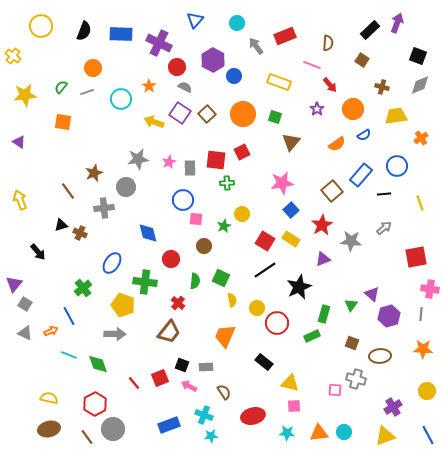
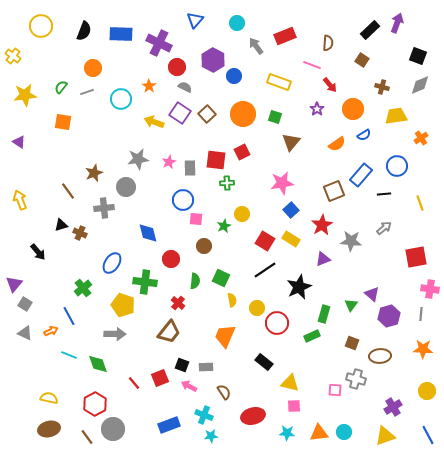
brown square at (332, 191): moved 2 px right; rotated 20 degrees clockwise
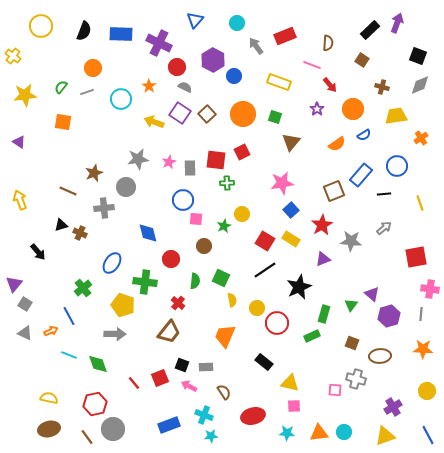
brown line at (68, 191): rotated 30 degrees counterclockwise
red hexagon at (95, 404): rotated 15 degrees clockwise
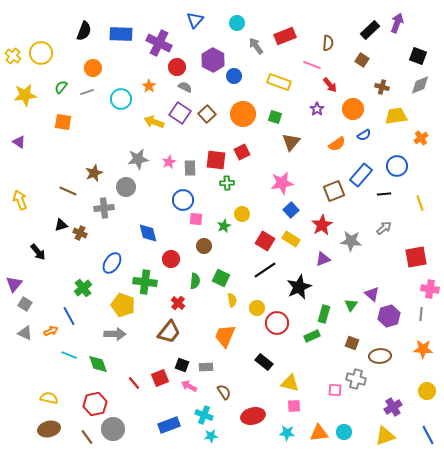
yellow circle at (41, 26): moved 27 px down
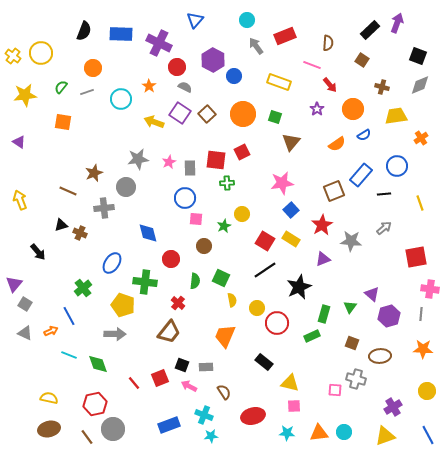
cyan circle at (237, 23): moved 10 px right, 3 px up
blue circle at (183, 200): moved 2 px right, 2 px up
green triangle at (351, 305): moved 1 px left, 2 px down
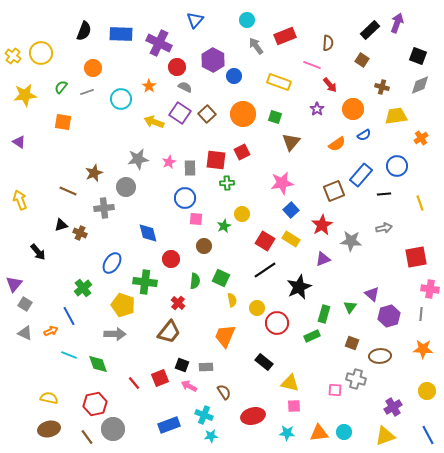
gray arrow at (384, 228): rotated 28 degrees clockwise
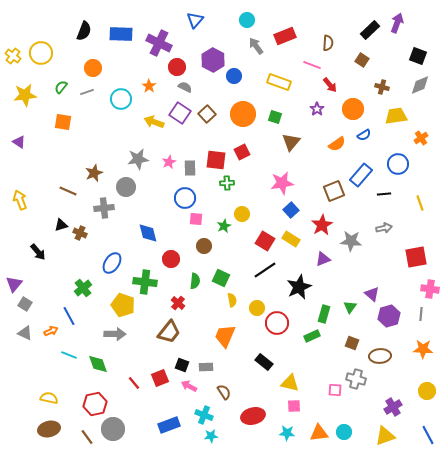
blue circle at (397, 166): moved 1 px right, 2 px up
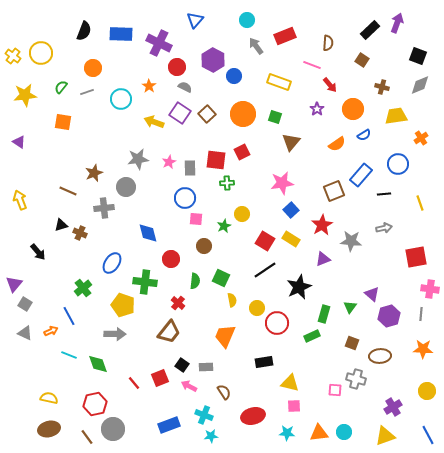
black rectangle at (264, 362): rotated 48 degrees counterclockwise
black square at (182, 365): rotated 16 degrees clockwise
